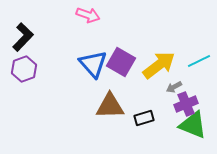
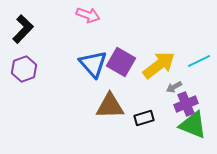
black L-shape: moved 8 px up
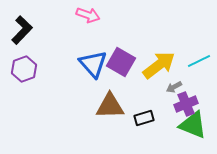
black L-shape: moved 1 px left, 1 px down
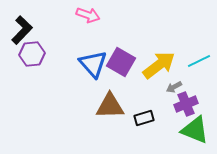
purple hexagon: moved 8 px right, 15 px up; rotated 15 degrees clockwise
green triangle: moved 2 px right, 5 px down
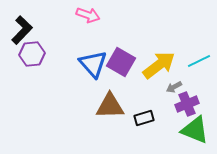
purple cross: moved 1 px right
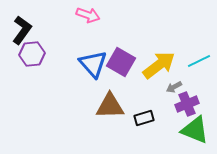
black L-shape: rotated 8 degrees counterclockwise
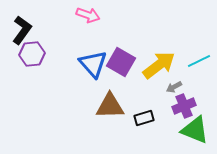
purple cross: moved 3 px left, 2 px down
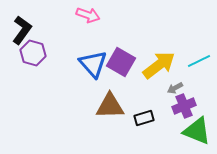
purple hexagon: moved 1 px right, 1 px up; rotated 20 degrees clockwise
gray arrow: moved 1 px right, 1 px down
green triangle: moved 2 px right, 1 px down
